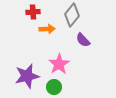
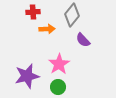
green circle: moved 4 px right
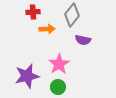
purple semicircle: rotated 35 degrees counterclockwise
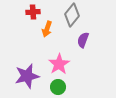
orange arrow: rotated 112 degrees clockwise
purple semicircle: rotated 98 degrees clockwise
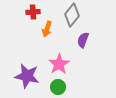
purple star: rotated 25 degrees clockwise
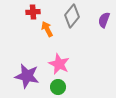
gray diamond: moved 1 px down
orange arrow: rotated 133 degrees clockwise
purple semicircle: moved 21 px right, 20 px up
pink star: rotated 15 degrees counterclockwise
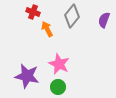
red cross: rotated 24 degrees clockwise
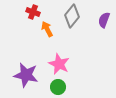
purple star: moved 1 px left, 1 px up
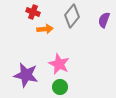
orange arrow: moved 2 px left; rotated 112 degrees clockwise
green circle: moved 2 px right
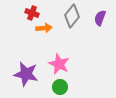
red cross: moved 1 px left, 1 px down
purple semicircle: moved 4 px left, 2 px up
orange arrow: moved 1 px left, 1 px up
purple star: moved 1 px up
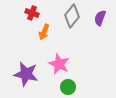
orange arrow: moved 4 px down; rotated 119 degrees clockwise
green circle: moved 8 px right
